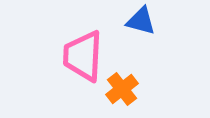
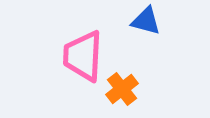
blue triangle: moved 5 px right
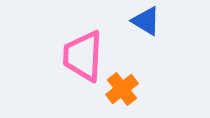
blue triangle: rotated 16 degrees clockwise
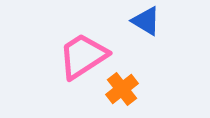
pink trapezoid: rotated 54 degrees clockwise
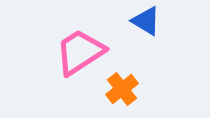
pink trapezoid: moved 3 px left, 4 px up
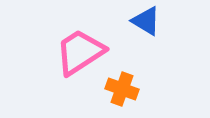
orange cross: rotated 32 degrees counterclockwise
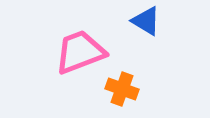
pink trapezoid: rotated 12 degrees clockwise
